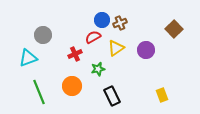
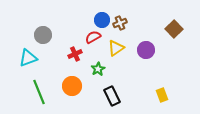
green star: rotated 16 degrees counterclockwise
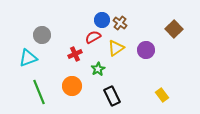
brown cross: rotated 32 degrees counterclockwise
gray circle: moved 1 px left
yellow rectangle: rotated 16 degrees counterclockwise
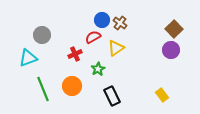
purple circle: moved 25 px right
green line: moved 4 px right, 3 px up
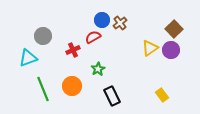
brown cross: rotated 16 degrees clockwise
gray circle: moved 1 px right, 1 px down
yellow triangle: moved 34 px right
red cross: moved 2 px left, 4 px up
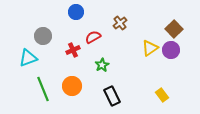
blue circle: moved 26 px left, 8 px up
green star: moved 4 px right, 4 px up
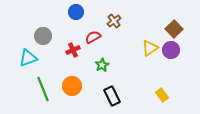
brown cross: moved 6 px left, 2 px up
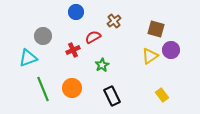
brown square: moved 18 px left; rotated 30 degrees counterclockwise
yellow triangle: moved 8 px down
orange circle: moved 2 px down
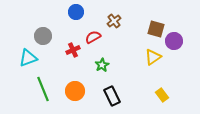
purple circle: moved 3 px right, 9 px up
yellow triangle: moved 3 px right, 1 px down
orange circle: moved 3 px right, 3 px down
